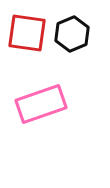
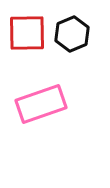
red square: rotated 9 degrees counterclockwise
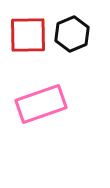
red square: moved 1 px right, 2 px down
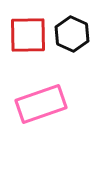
black hexagon: rotated 12 degrees counterclockwise
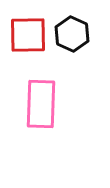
pink rectangle: rotated 69 degrees counterclockwise
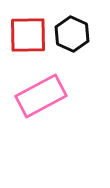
pink rectangle: moved 8 px up; rotated 60 degrees clockwise
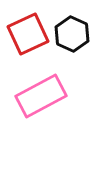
red square: moved 1 px up; rotated 24 degrees counterclockwise
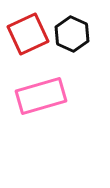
pink rectangle: rotated 12 degrees clockwise
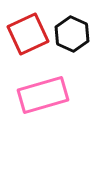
pink rectangle: moved 2 px right, 1 px up
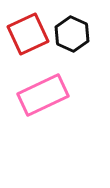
pink rectangle: rotated 9 degrees counterclockwise
